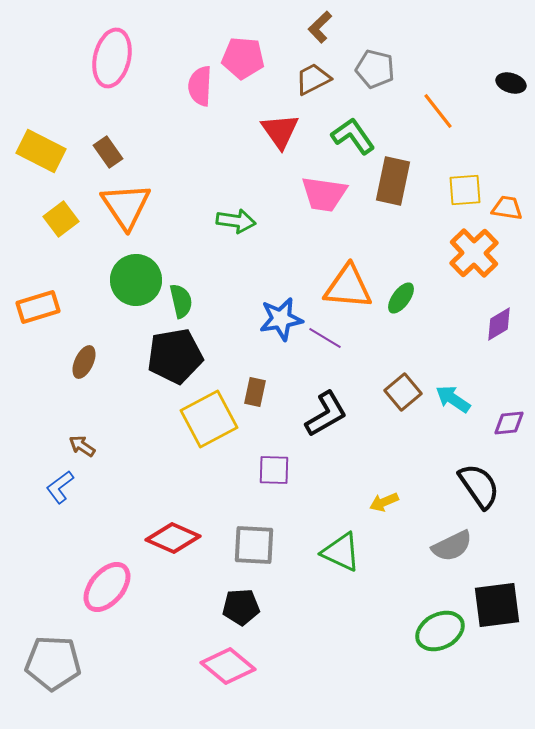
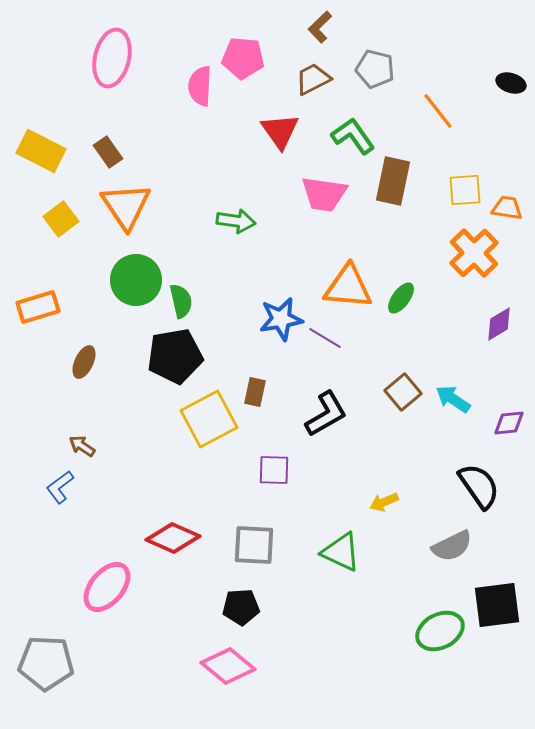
gray pentagon at (53, 663): moved 7 px left
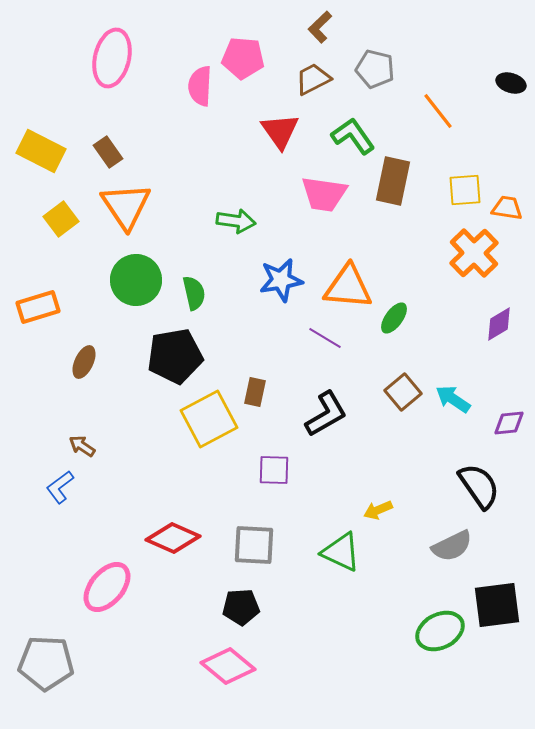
green ellipse at (401, 298): moved 7 px left, 20 px down
green semicircle at (181, 301): moved 13 px right, 8 px up
blue star at (281, 319): moved 39 px up
yellow arrow at (384, 502): moved 6 px left, 8 px down
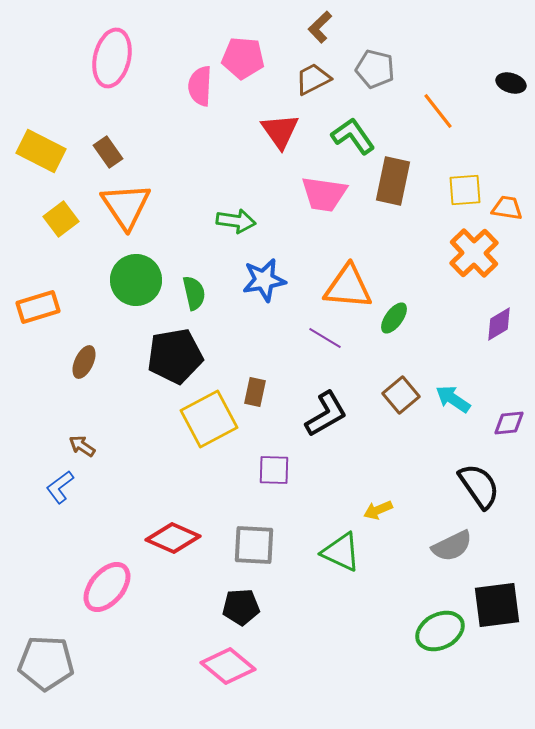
blue star at (281, 280): moved 17 px left
brown square at (403, 392): moved 2 px left, 3 px down
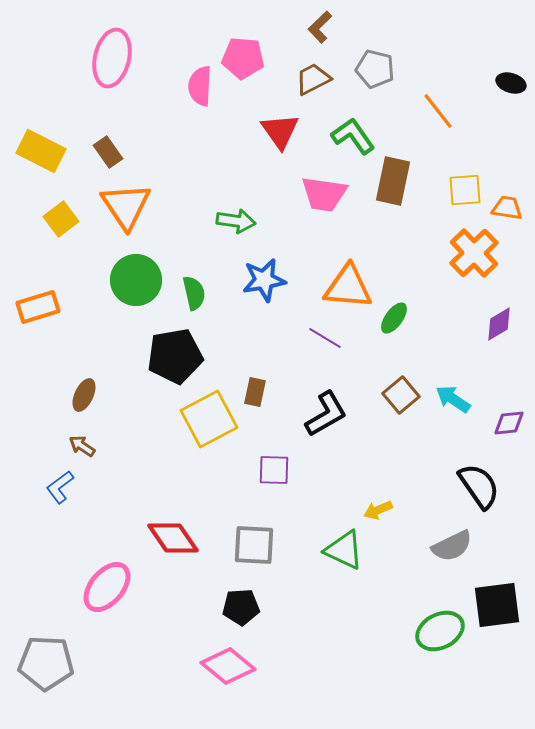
brown ellipse at (84, 362): moved 33 px down
red diamond at (173, 538): rotated 32 degrees clockwise
green triangle at (341, 552): moved 3 px right, 2 px up
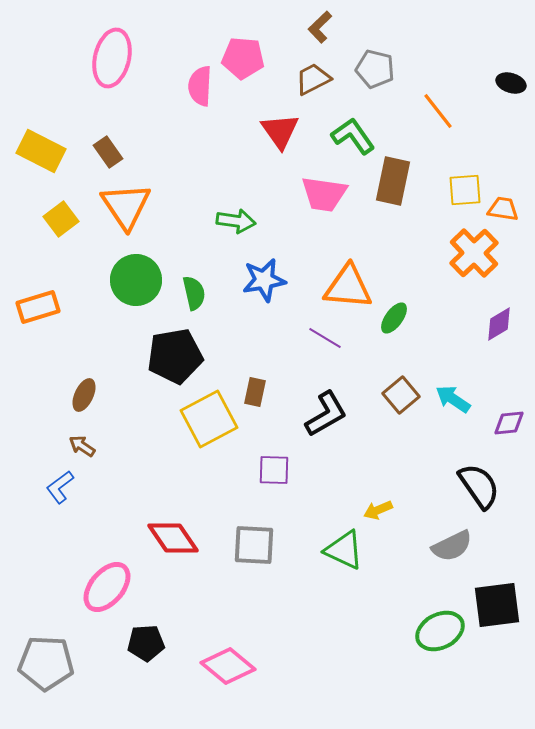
orange trapezoid at (507, 208): moved 4 px left, 1 px down
black pentagon at (241, 607): moved 95 px left, 36 px down
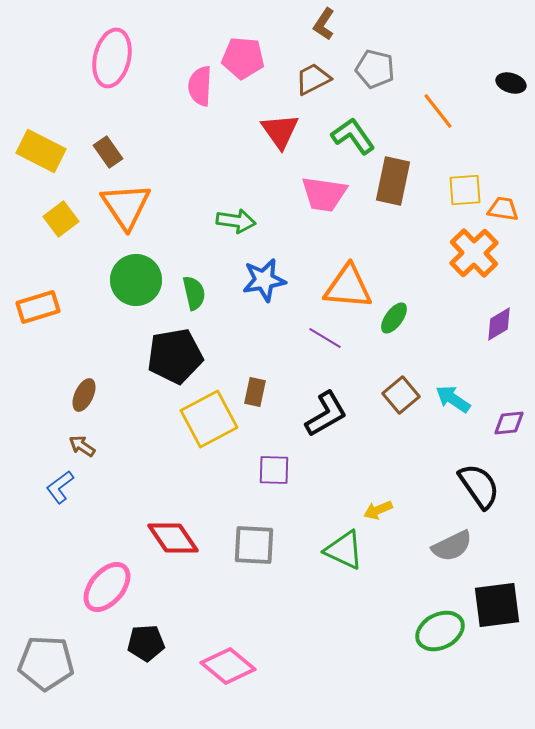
brown L-shape at (320, 27): moved 4 px right, 3 px up; rotated 12 degrees counterclockwise
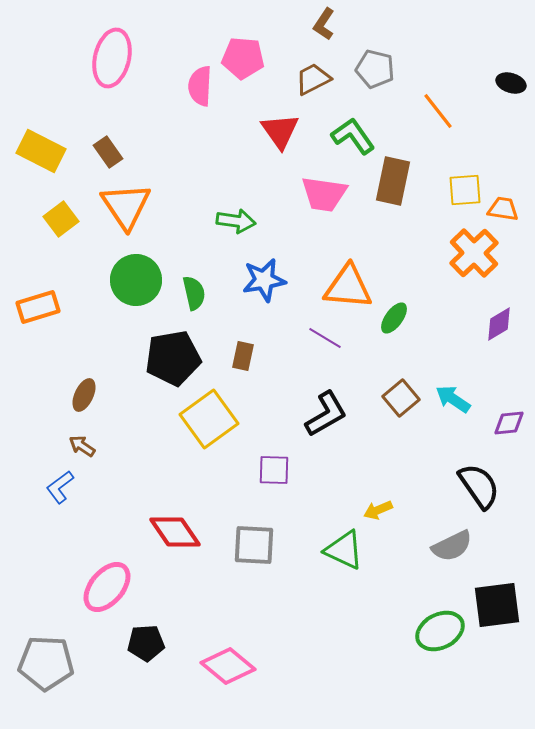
black pentagon at (175, 356): moved 2 px left, 2 px down
brown rectangle at (255, 392): moved 12 px left, 36 px up
brown square at (401, 395): moved 3 px down
yellow square at (209, 419): rotated 8 degrees counterclockwise
red diamond at (173, 538): moved 2 px right, 6 px up
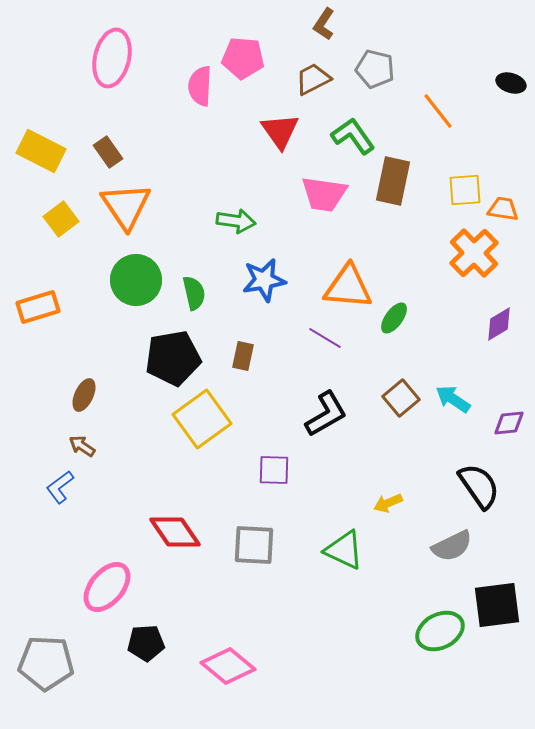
yellow square at (209, 419): moved 7 px left
yellow arrow at (378, 510): moved 10 px right, 7 px up
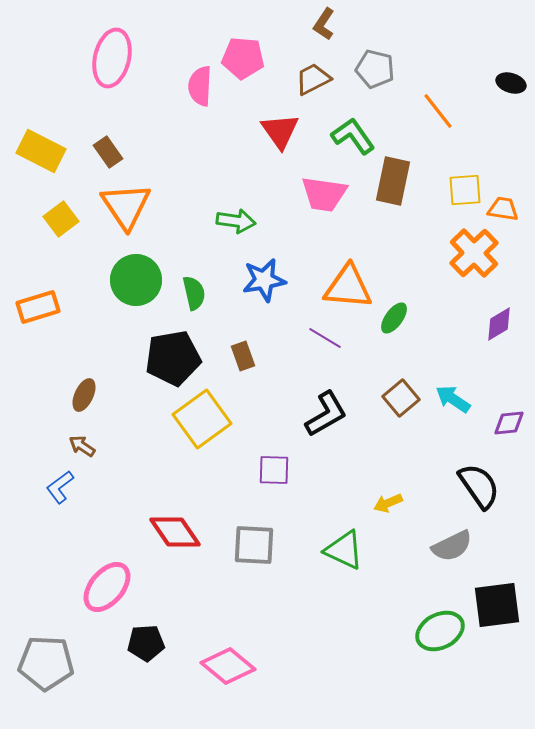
brown rectangle at (243, 356): rotated 32 degrees counterclockwise
